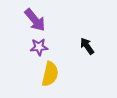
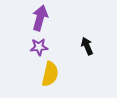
purple arrow: moved 5 px right, 2 px up; rotated 125 degrees counterclockwise
black arrow: rotated 12 degrees clockwise
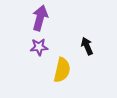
yellow semicircle: moved 12 px right, 4 px up
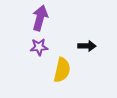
black arrow: rotated 114 degrees clockwise
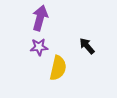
black arrow: rotated 132 degrees counterclockwise
yellow semicircle: moved 4 px left, 2 px up
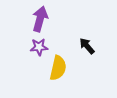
purple arrow: moved 1 px down
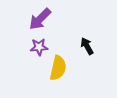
purple arrow: rotated 150 degrees counterclockwise
black arrow: rotated 12 degrees clockwise
